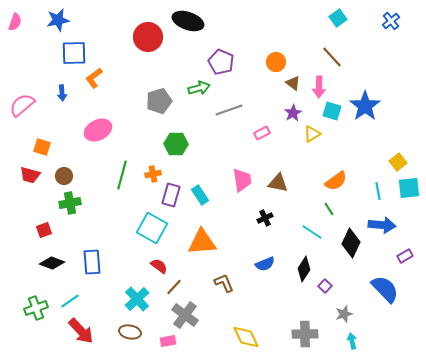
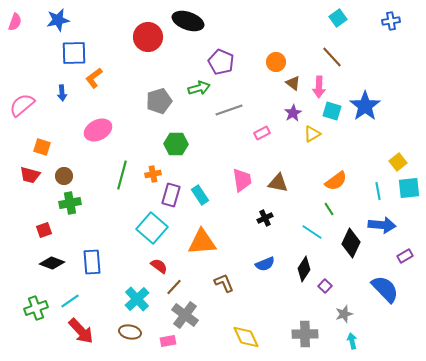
blue cross at (391, 21): rotated 30 degrees clockwise
cyan square at (152, 228): rotated 12 degrees clockwise
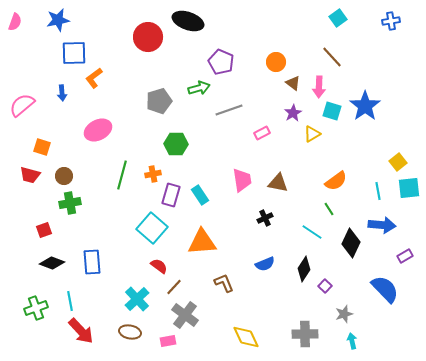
cyan line at (70, 301): rotated 66 degrees counterclockwise
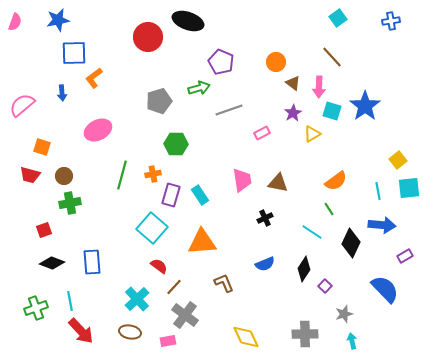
yellow square at (398, 162): moved 2 px up
